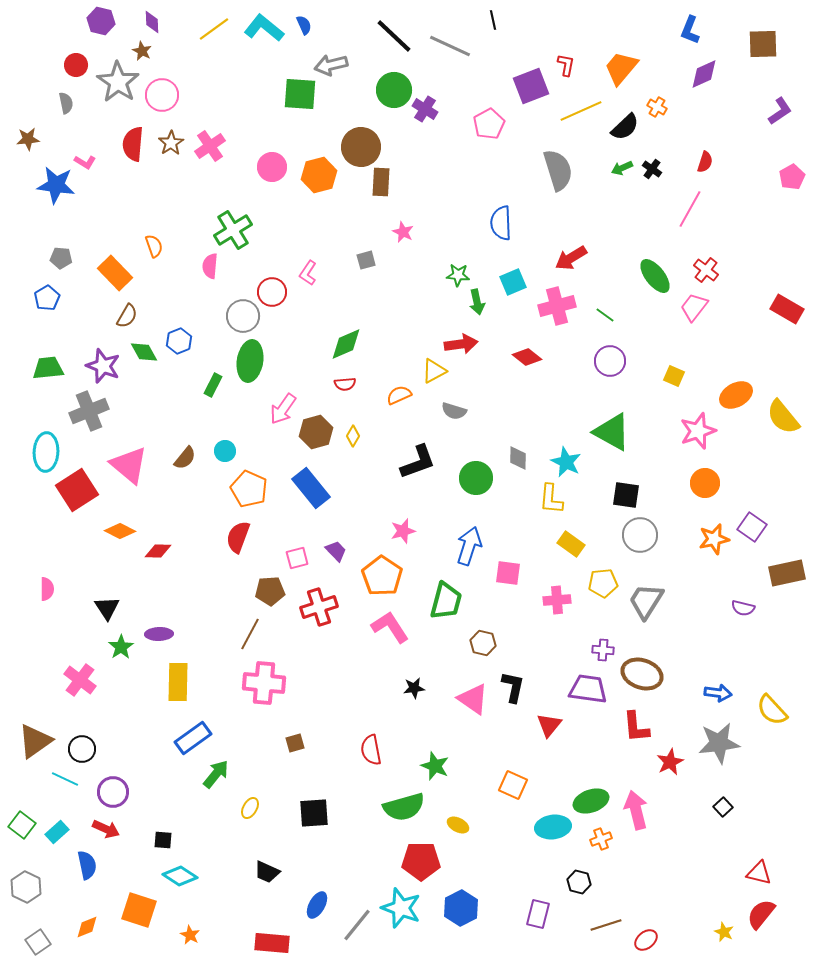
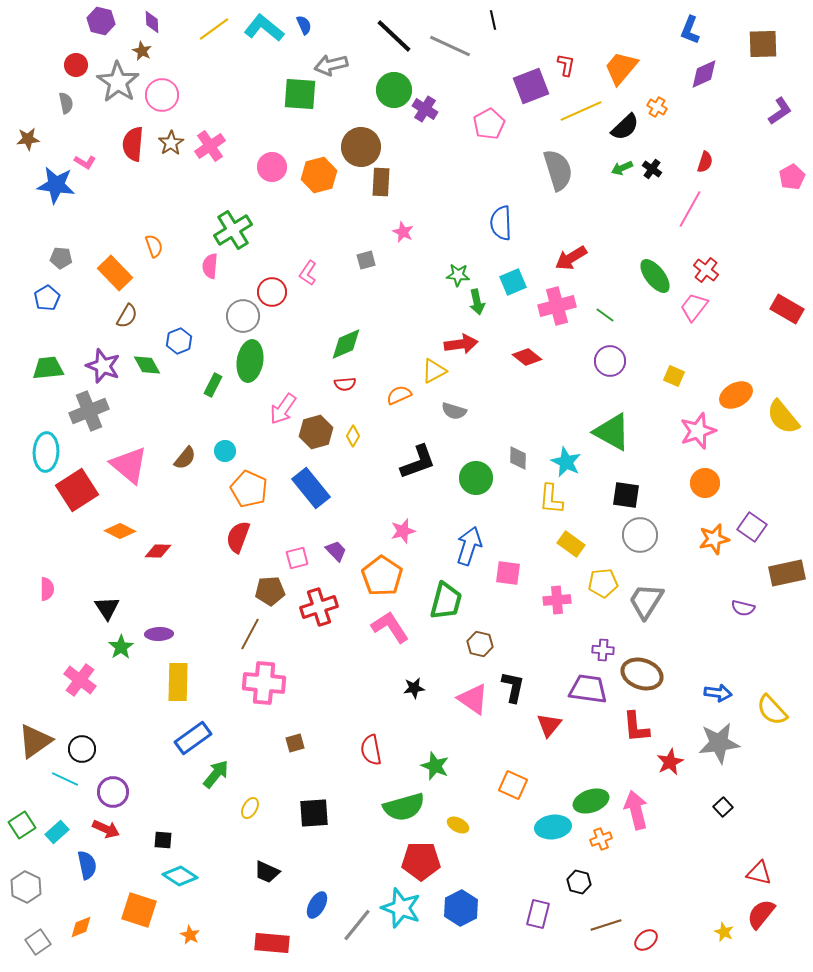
green diamond at (144, 352): moved 3 px right, 13 px down
brown hexagon at (483, 643): moved 3 px left, 1 px down
green square at (22, 825): rotated 20 degrees clockwise
orange diamond at (87, 927): moved 6 px left
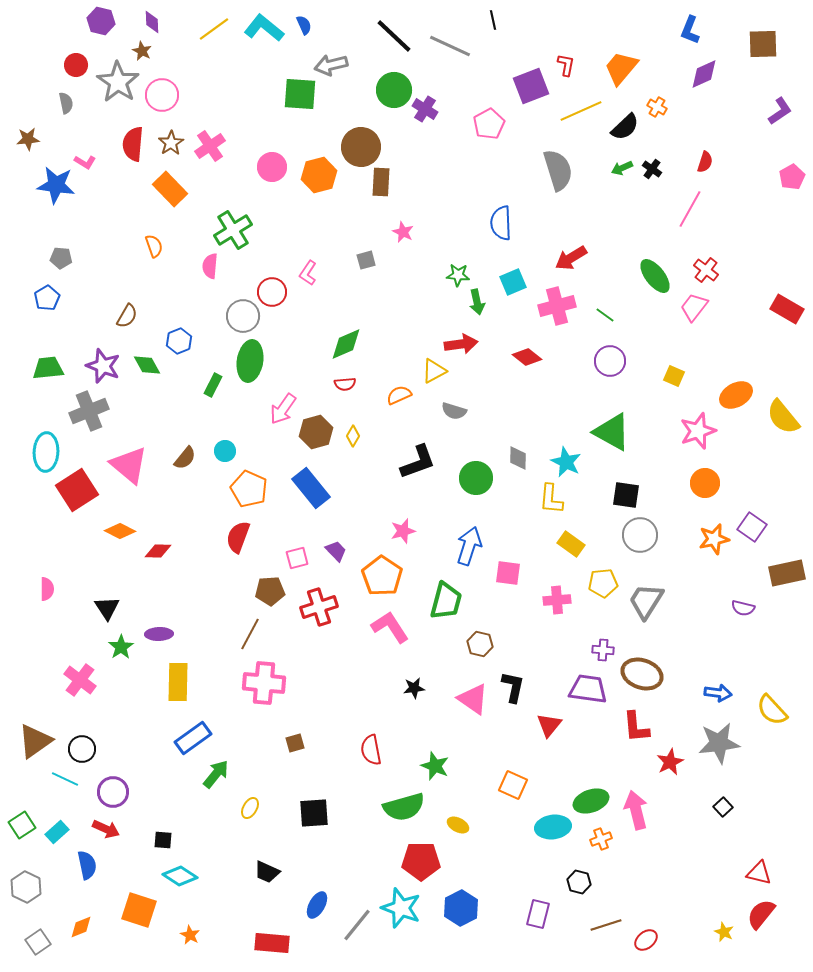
orange rectangle at (115, 273): moved 55 px right, 84 px up
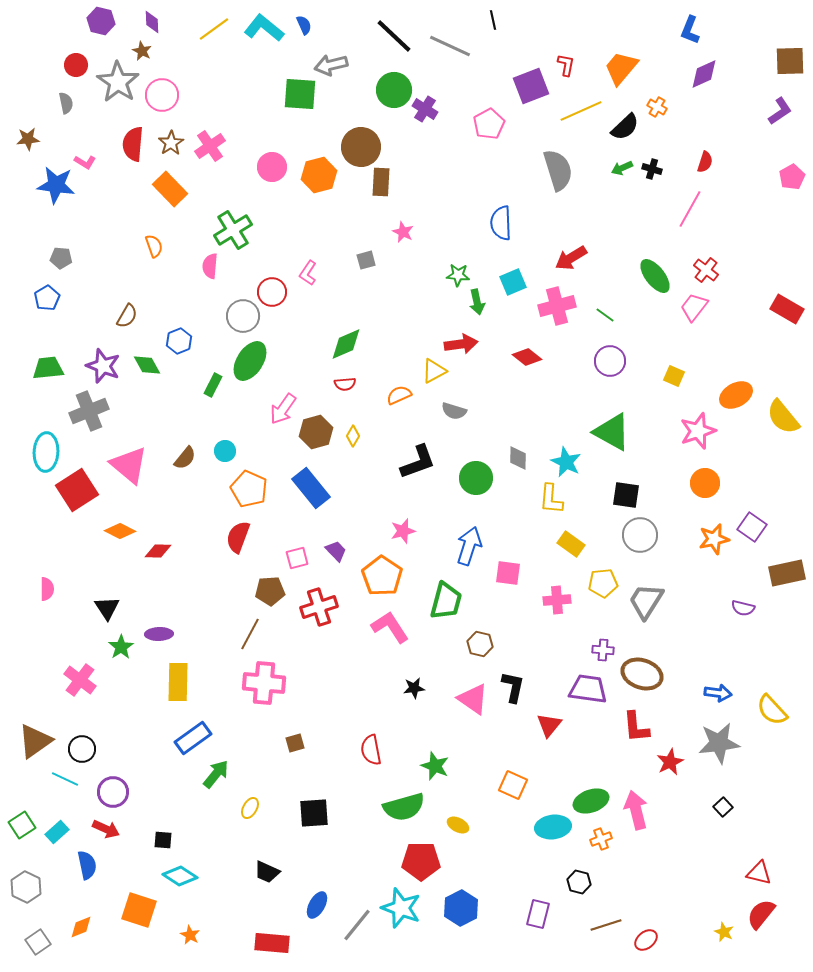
brown square at (763, 44): moved 27 px right, 17 px down
black cross at (652, 169): rotated 18 degrees counterclockwise
green ellipse at (250, 361): rotated 24 degrees clockwise
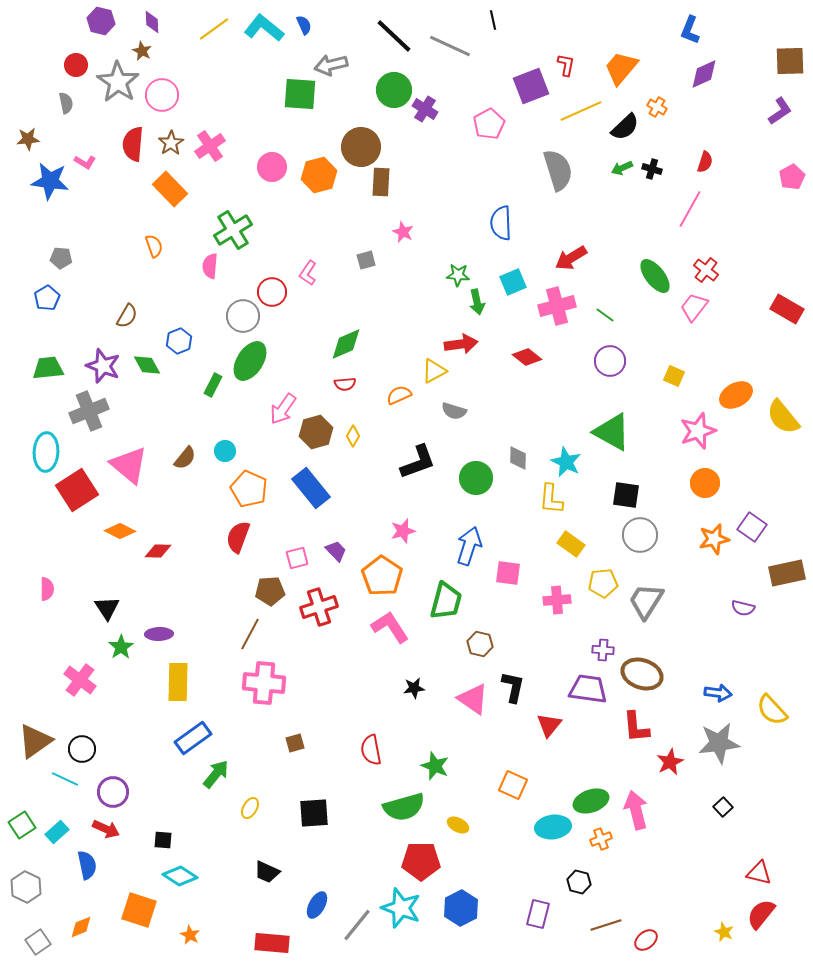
blue star at (56, 185): moved 6 px left, 4 px up
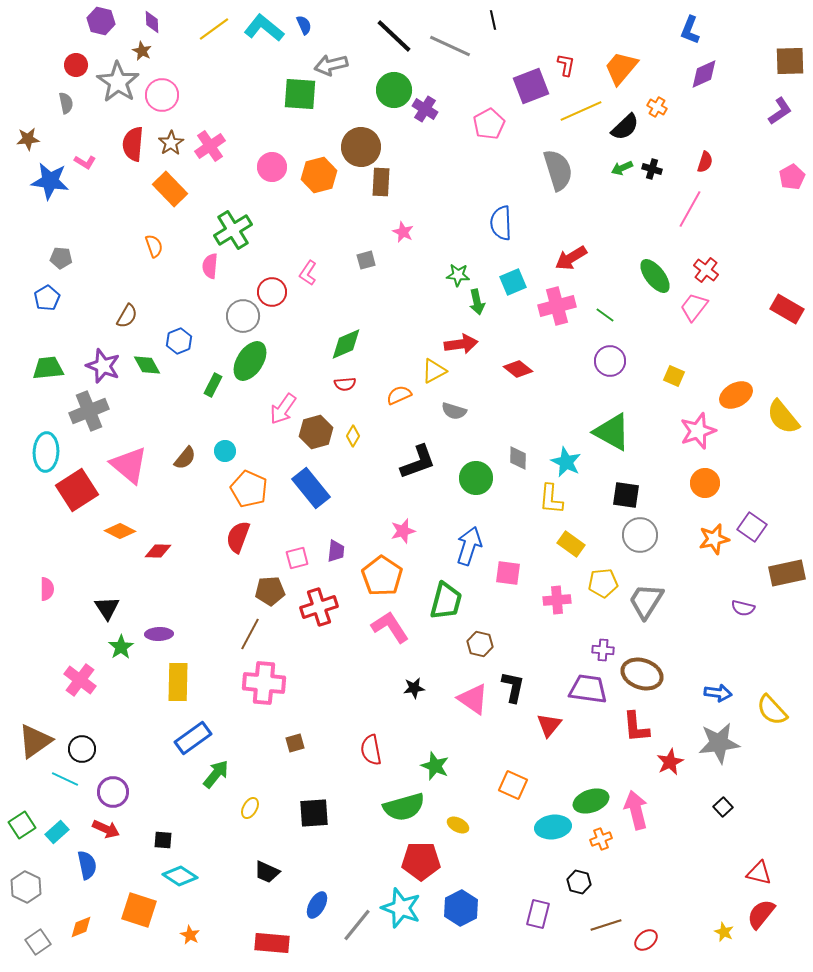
red diamond at (527, 357): moved 9 px left, 12 px down
purple trapezoid at (336, 551): rotated 50 degrees clockwise
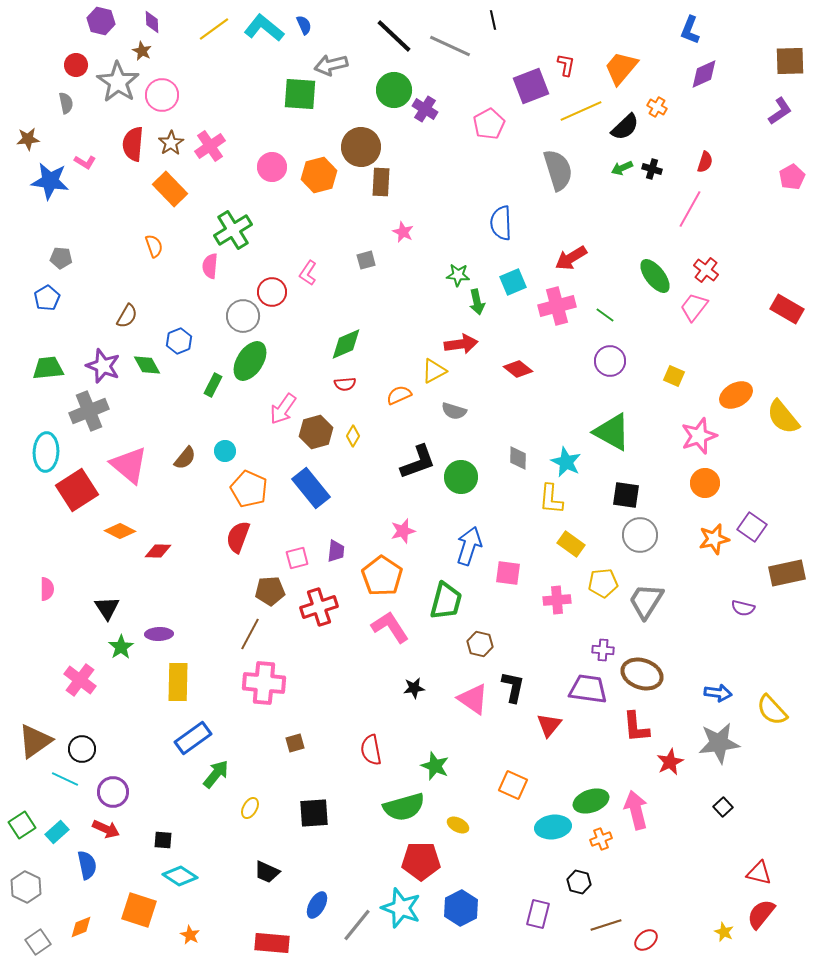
pink star at (698, 431): moved 1 px right, 5 px down
green circle at (476, 478): moved 15 px left, 1 px up
